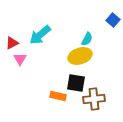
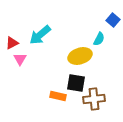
cyan semicircle: moved 12 px right
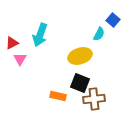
cyan arrow: rotated 30 degrees counterclockwise
cyan semicircle: moved 5 px up
black square: moved 4 px right; rotated 12 degrees clockwise
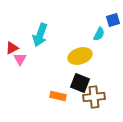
blue square: rotated 32 degrees clockwise
red triangle: moved 5 px down
brown cross: moved 2 px up
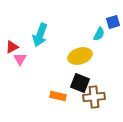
blue square: moved 2 px down
red triangle: moved 1 px up
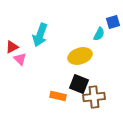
pink triangle: rotated 16 degrees counterclockwise
black square: moved 1 px left, 1 px down
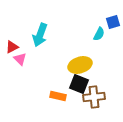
yellow ellipse: moved 9 px down
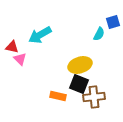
cyan arrow: rotated 40 degrees clockwise
red triangle: rotated 40 degrees clockwise
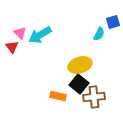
red triangle: rotated 40 degrees clockwise
pink triangle: moved 26 px up
black square: rotated 18 degrees clockwise
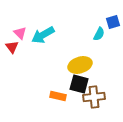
cyan arrow: moved 3 px right
black square: rotated 24 degrees counterclockwise
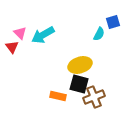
brown cross: rotated 15 degrees counterclockwise
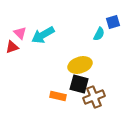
red triangle: rotated 48 degrees clockwise
